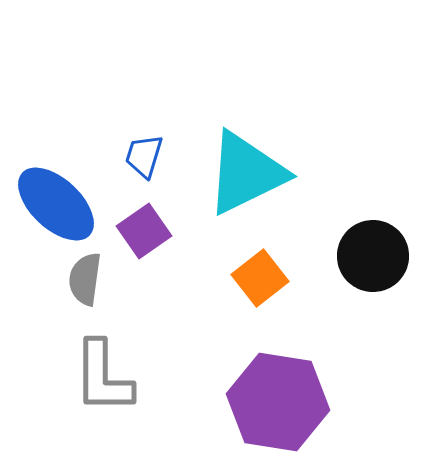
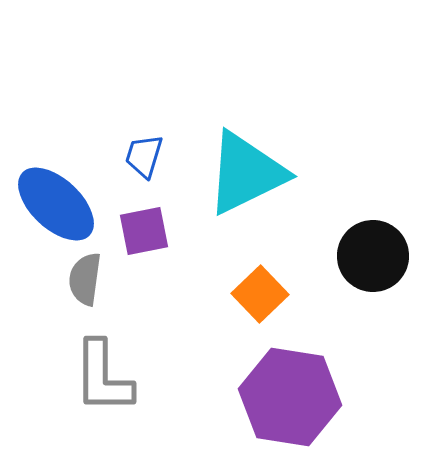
purple square: rotated 24 degrees clockwise
orange square: moved 16 px down; rotated 6 degrees counterclockwise
purple hexagon: moved 12 px right, 5 px up
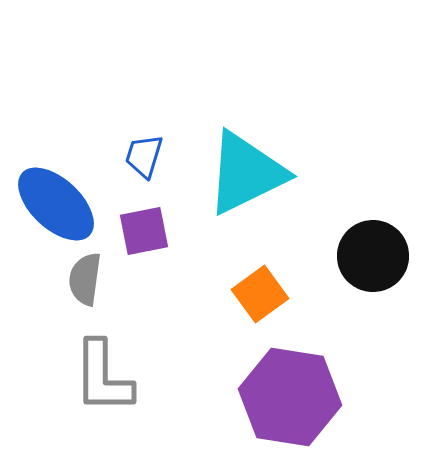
orange square: rotated 8 degrees clockwise
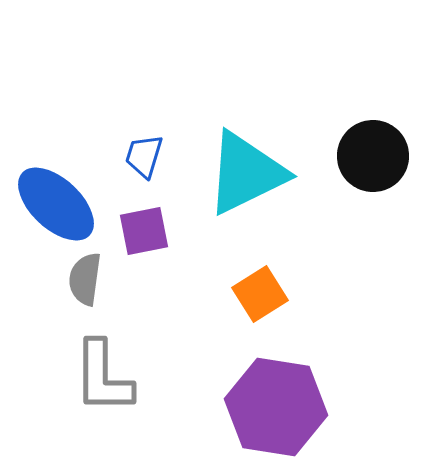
black circle: moved 100 px up
orange square: rotated 4 degrees clockwise
purple hexagon: moved 14 px left, 10 px down
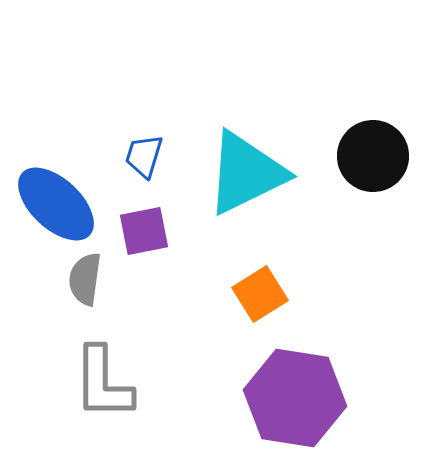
gray L-shape: moved 6 px down
purple hexagon: moved 19 px right, 9 px up
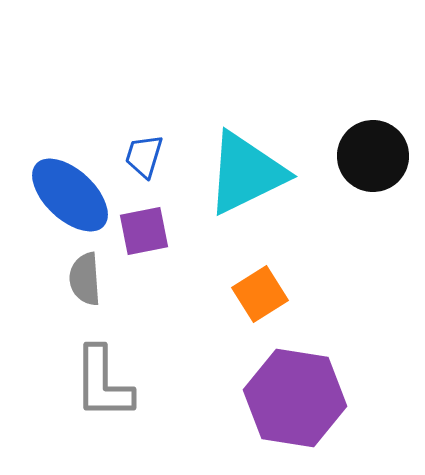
blue ellipse: moved 14 px right, 9 px up
gray semicircle: rotated 12 degrees counterclockwise
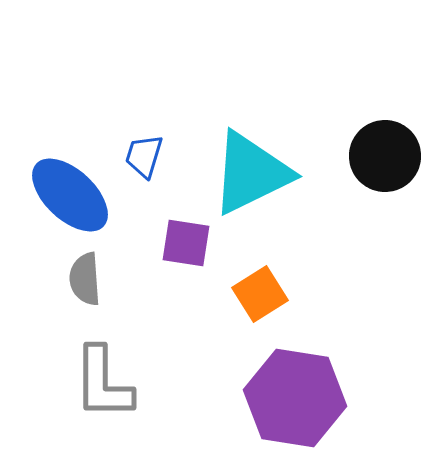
black circle: moved 12 px right
cyan triangle: moved 5 px right
purple square: moved 42 px right, 12 px down; rotated 20 degrees clockwise
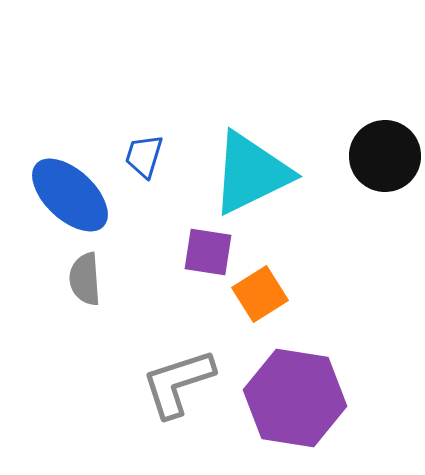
purple square: moved 22 px right, 9 px down
gray L-shape: moved 75 px right; rotated 72 degrees clockwise
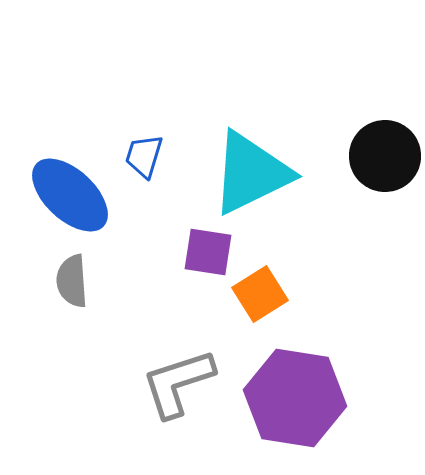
gray semicircle: moved 13 px left, 2 px down
